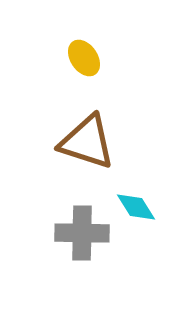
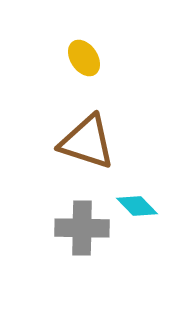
cyan diamond: moved 1 px right, 1 px up; rotated 12 degrees counterclockwise
gray cross: moved 5 px up
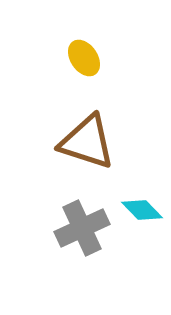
cyan diamond: moved 5 px right, 4 px down
gray cross: rotated 26 degrees counterclockwise
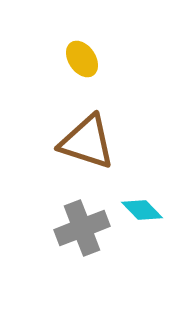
yellow ellipse: moved 2 px left, 1 px down
gray cross: rotated 4 degrees clockwise
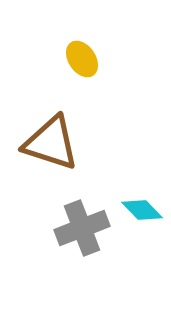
brown triangle: moved 36 px left, 1 px down
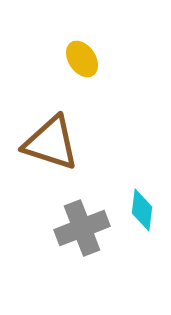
cyan diamond: rotated 51 degrees clockwise
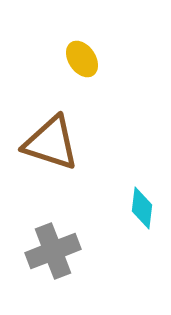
cyan diamond: moved 2 px up
gray cross: moved 29 px left, 23 px down
